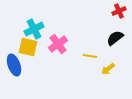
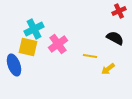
black semicircle: rotated 66 degrees clockwise
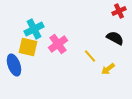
yellow line: rotated 40 degrees clockwise
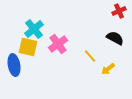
cyan cross: rotated 12 degrees counterclockwise
blue ellipse: rotated 10 degrees clockwise
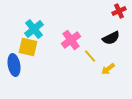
black semicircle: moved 4 px left; rotated 126 degrees clockwise
pink cross: moved 13 px right, 4 px up
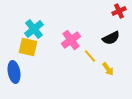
blue ellipse: moved 7 px down
yellow arrow: rotated 88 degrees counterclockwise
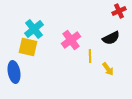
yellow line: rotated 40 degrees clockwise
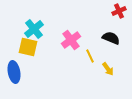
black semicircle: rotated 132 degrees counterclockwise
yellow line: rotated 24 degrees counterclockwise
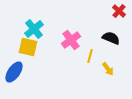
red cross: rotated 24 degrees counterclockwise
yellow line: rotated 40 degrees clockwise
blue ellipse: rotated 45 degrees clockwise
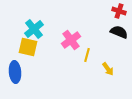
red cross: rotated 24 degrees counterclockwise
black semicircle: moved 8 px right, 6 px up
yellow line: moved 3 px left, 1 px up
blue ellipse: moved 1 px right; rotated 40 degrees counterclockwise
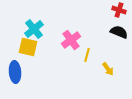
red cross: moved 1 px up
